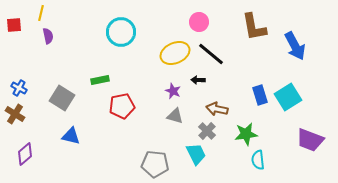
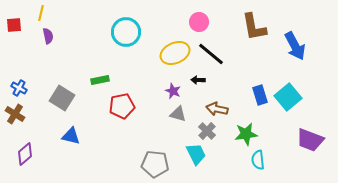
cyan circle: moved 5 px right
cyan square: rotated 8 degrees counterclockwise
gray triangle: moved 3 px right, 2 px up
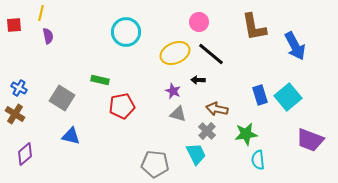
green rectangle: rotated 24 degrees clockwise
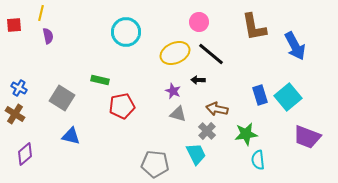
purple trapezoid: moved 3 px left, 3 px up
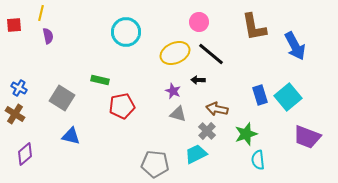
green star: rotated 10 degrees counterclockwise
cyan trapezoid: rotated 90 degrees counterclockwise
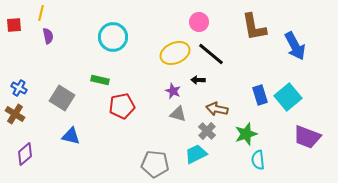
cyan circle: moved 13 px left, 5 px down
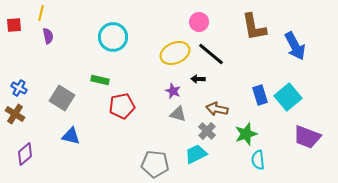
black arrow: moved 1 px up
